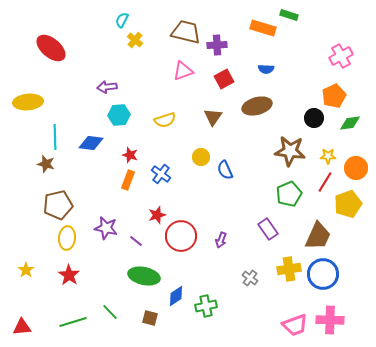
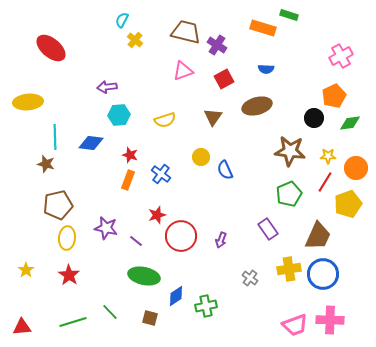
purple cross at (217, 45): rotated 36 degrees clockwise
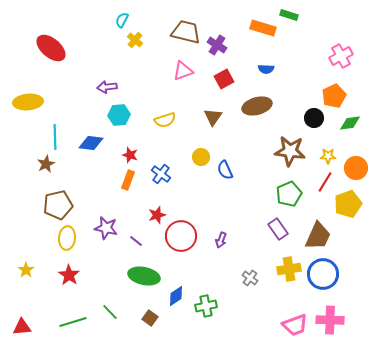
brown star at (46, 164): rotated 30 degrees clockwise
purple rectangle at (268, 229): moved 10 px right
brown square at (150, 318): rotated 21 degrees clockwise
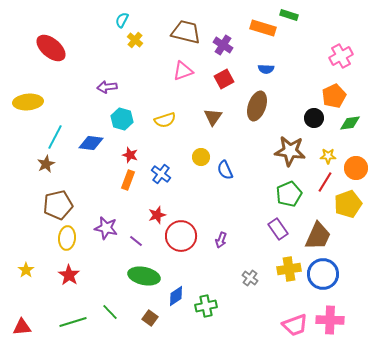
purple cross at (217, 45): moved 6 px right
brown ellipse at (257, 106): rotated 56 degrees counterclockwise
cyan hexagon at (119, 115): moved 3 px right, 4 px down; rotated 20 degrees clockwise
cyan line at (55, 137): rotated 30 degrees clockwise
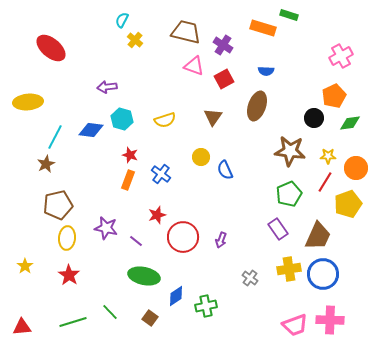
blue semicircle at (266, 69): moved 2 px down
pink triangle at (183, 71): moved 11 px right, 5 px up; rotated 40 degrees clockwise
blue diamond at (91, 143): moved 13 px up
red circle at (181, 236): moved 2 px right, 1 px down
yellow star at (26, 270): moved 1 px left, 4 px up
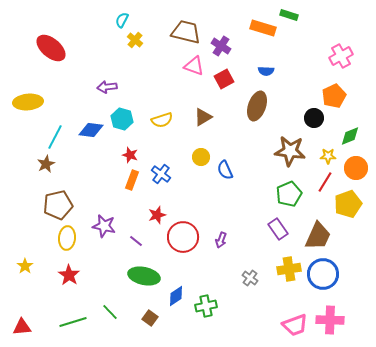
purple cross at (223, 45): moved 2 px left, 1 px down
brown triangle at (213, 117): moved 10 px left; rotated 24 degrees clockwise
yellow semicircle at (165, 120): moved 3 px left
green diamond at (350, 123): moved 13 px down; rotated 15 degrees counterclockwise
orange rectangle at (128, 180): moved 4 px right
purple star at (106, 228): moved 2 px left, 2 px up
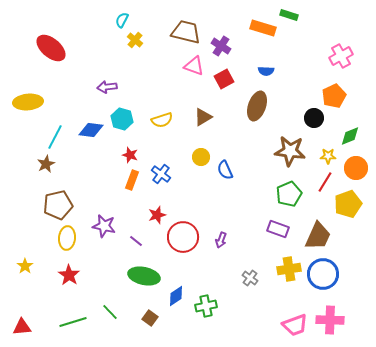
purple rectangle at (278, 229): rotated 35 degrees counterclockwise
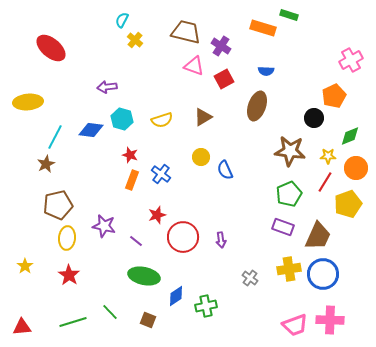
pink cross at (341, 56): moved 10 px right, 4 px down
purple rectangle at (278, 229): moved 5 px right, 2 px up
purple arrow at (221, 240): rotated 28 degrees counterclockwise
brown square at (150, 318): moved 2 px left, 2 px down; rotated 14 degrees counterclockwise
